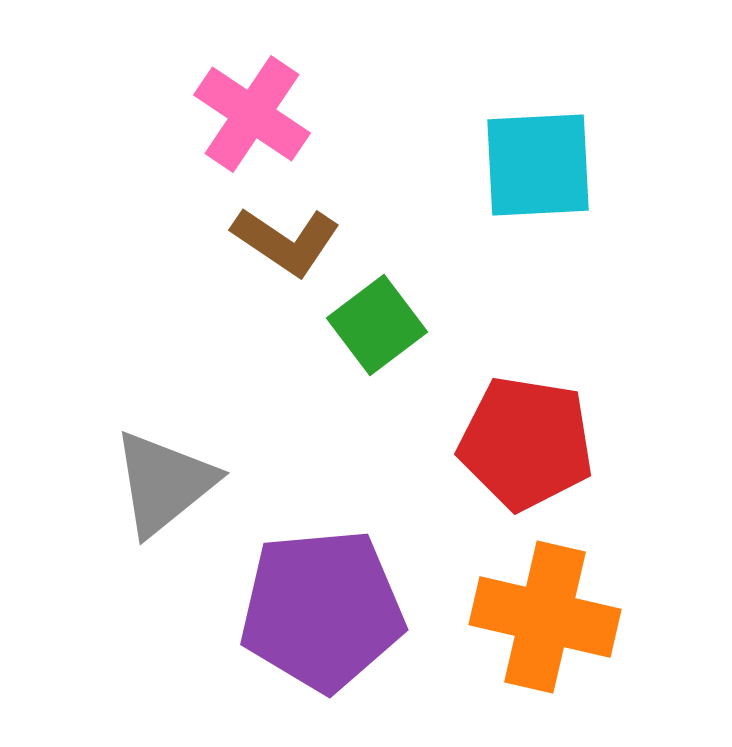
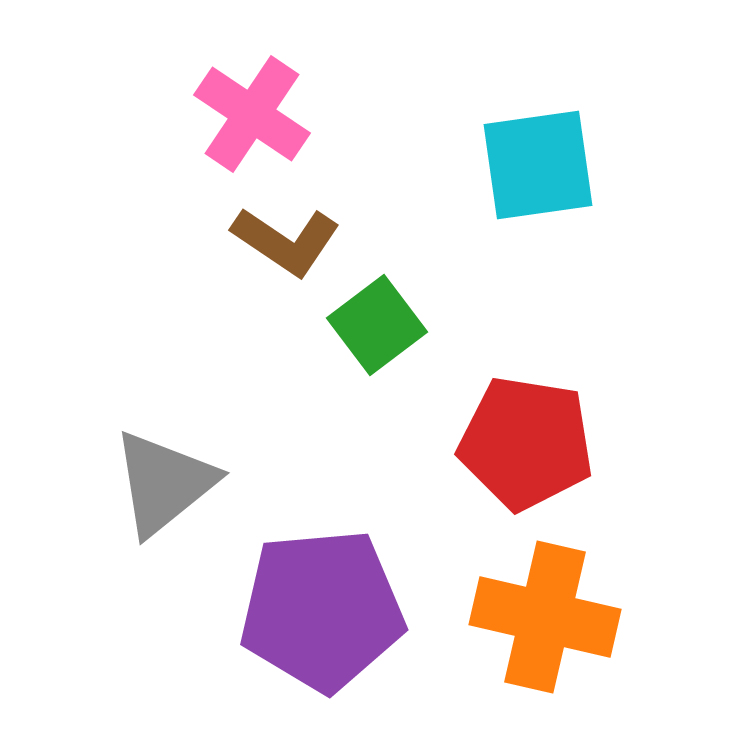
cyan square: rotated 5 degrees counterclockwise
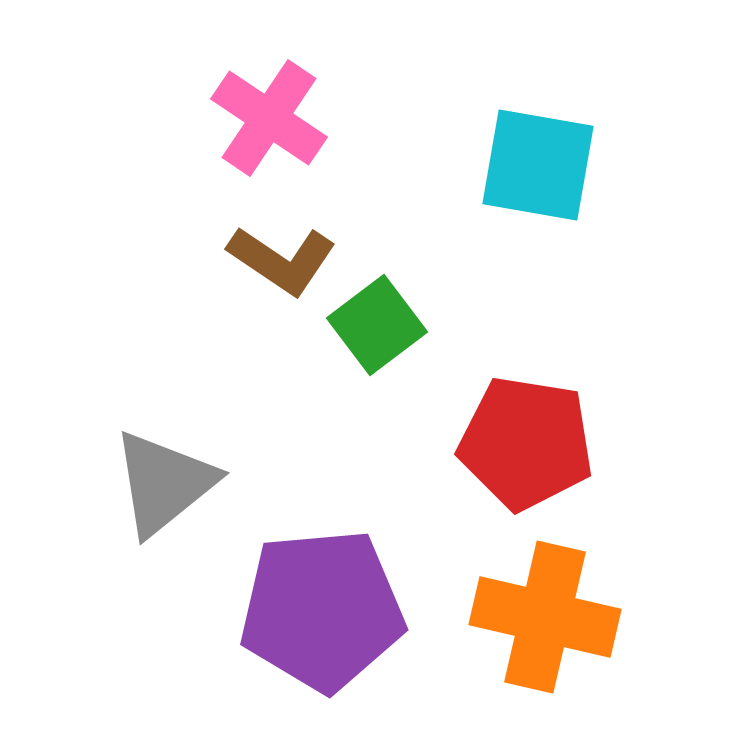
pink cross: moved 17 px right, 4 px down
cyan square: rotated 18 degrees clockwise
brown L-shape: moved 4 px left, 19 px down
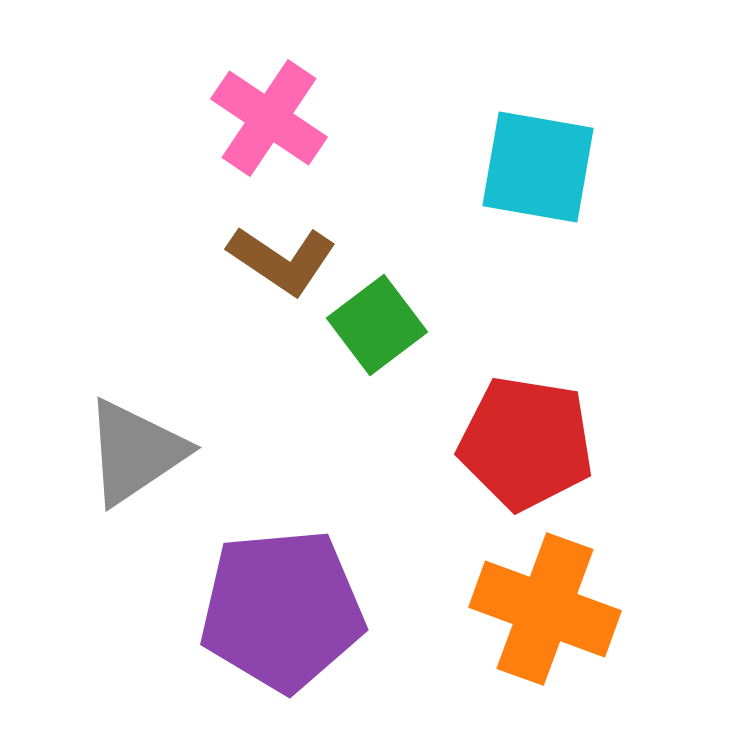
cyan square: moved 2 px down
gray triangle: moved 29 px left, 31 px up; rotated 5 degrees clockwise
purple pentagon: moved 40 px left
orange cross: moved 8 px up; rotated 7 degrees clockwise
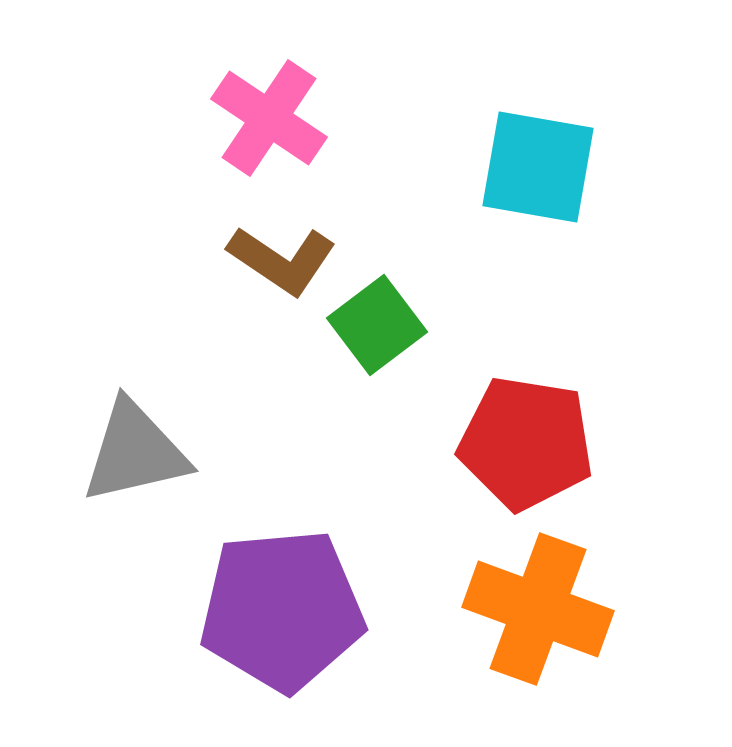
gray triangle: rotated 21 degrees clockwise
orange cross: moved 7 px left
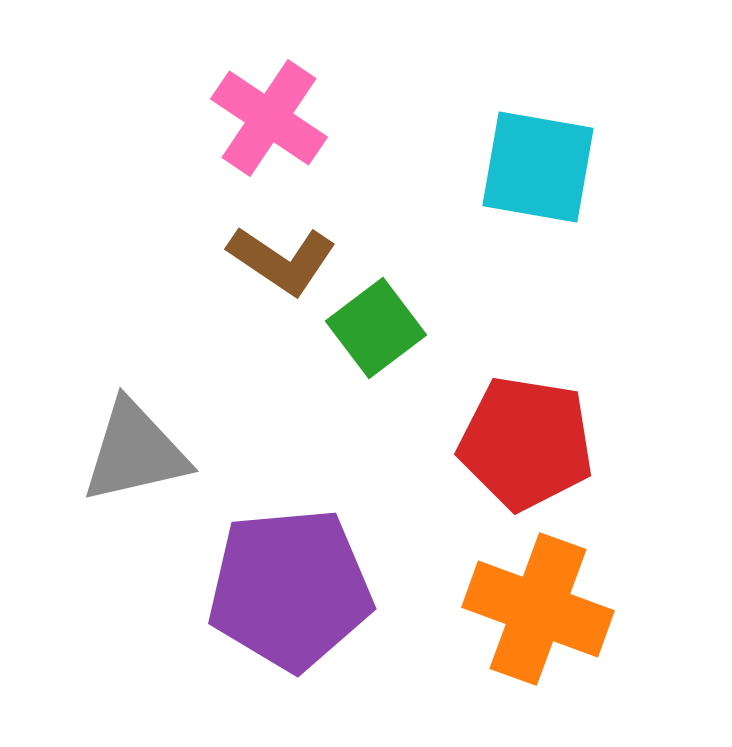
green square: moved 1 px left, 3 px down
purple pentagon: moved 8 px right, 21 px up
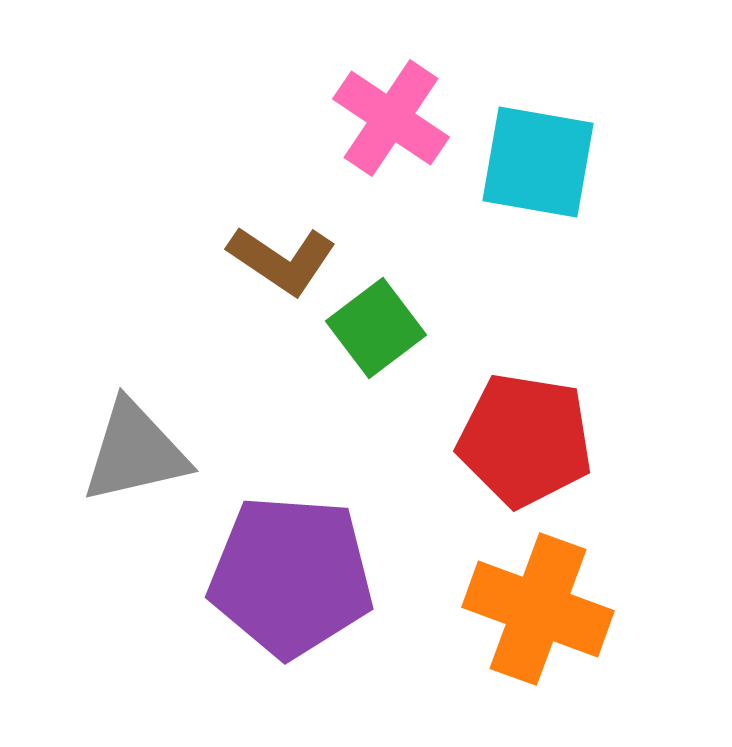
pink cross: moved 122 px right
cyan square: moved 5 px up
red pentagon: moved 1 px left, 3 px up
purple pentagon: moved 1 px right, 13 px up; rotated 9 degrees clockwise
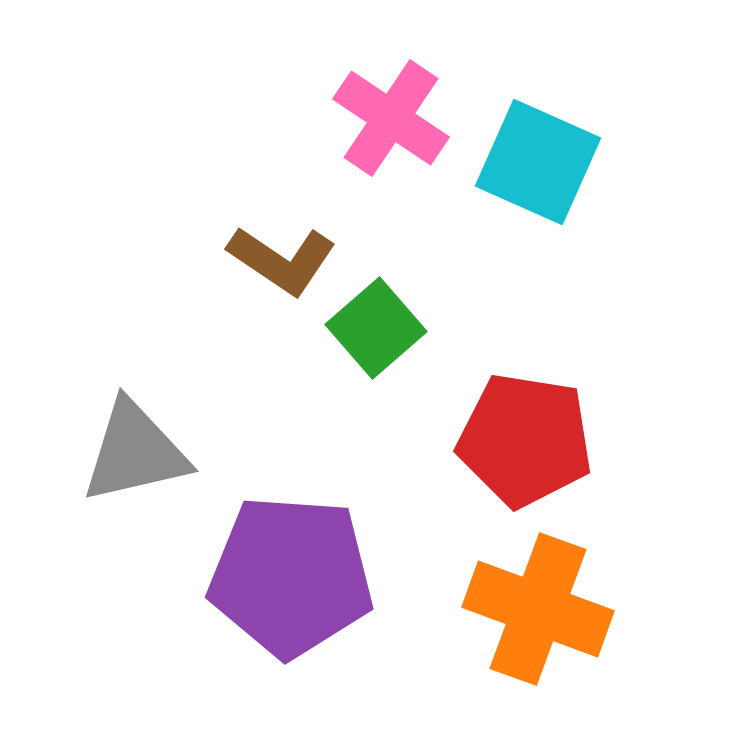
cyan square: rotated 14 degrees clockwise
green square: rotated 4 degrees counterclockwise
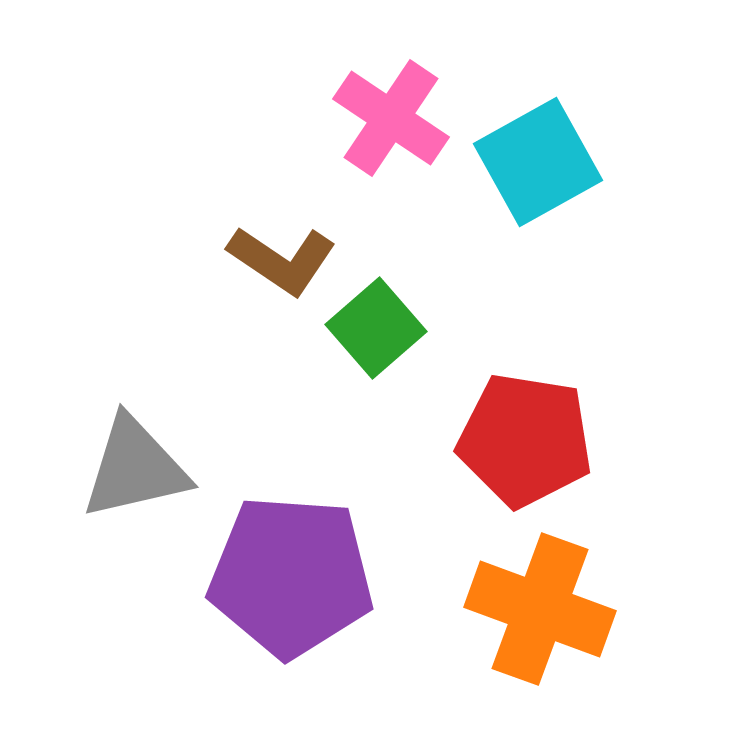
cyan square: rotated 37 degrees clockwise
gray triangle: moved 16 px down
orange cross: moved 2 px right
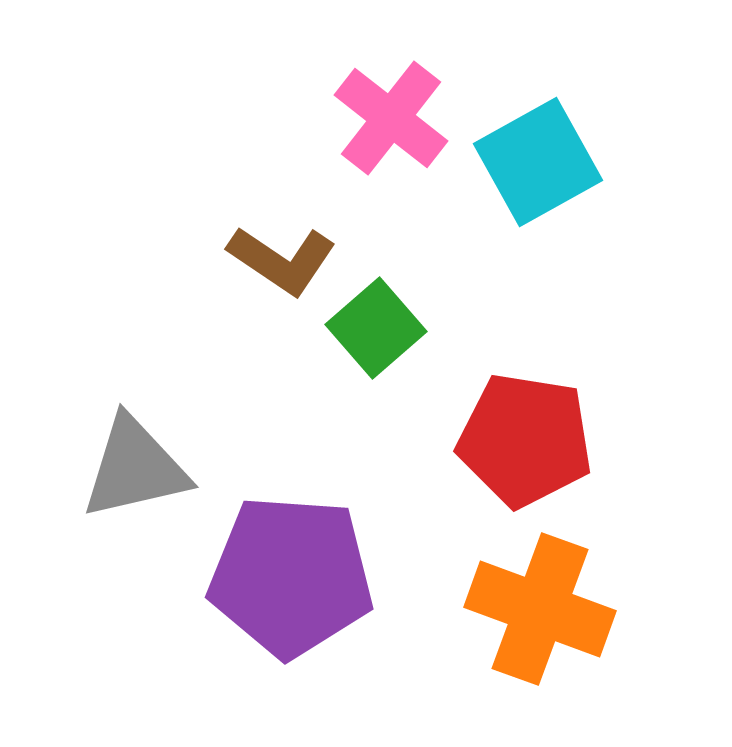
pink cross: rotated 4 degrees clockwise
